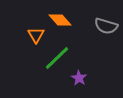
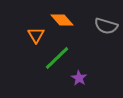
orange diamond: moved 2 px right
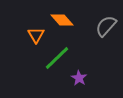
gray semicircle: rotated 115 degrees clockwise
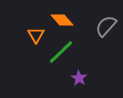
green line: moved 4 px right, 6 px up
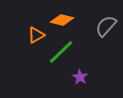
orange diamond: rotated 35 degrees counterclockwise
orange triangle: rotated 30 degrees clockwise
purple star: moved 1 px right, 1 px up
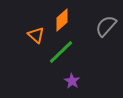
orange diamond: rotated 55 degrees counterclockwise
orange triangle: rotated 48 degrees counterclockwise
purple star: moved 8 px left, 4 px down
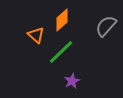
purple star: rotated 14 degrees clockwise
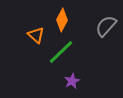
orange diamond: rotated 20 degrees counterclockwise
